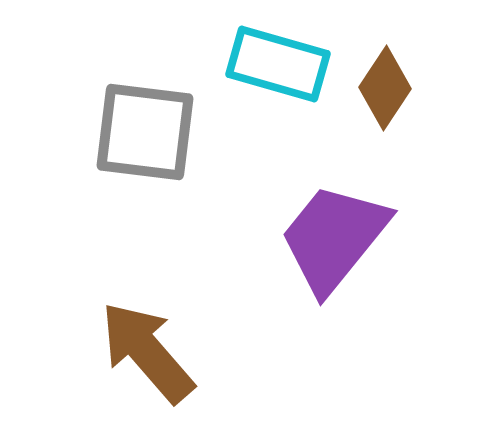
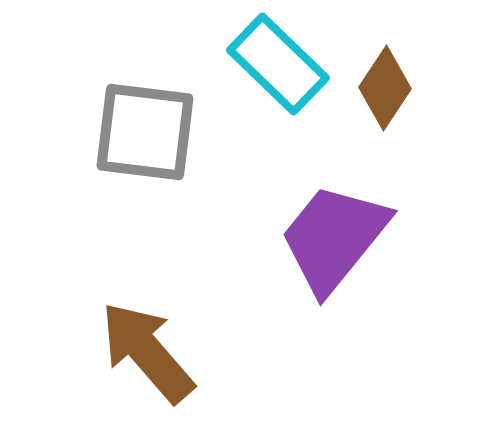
cyan rectangle: rotated 28 degrees clockwise
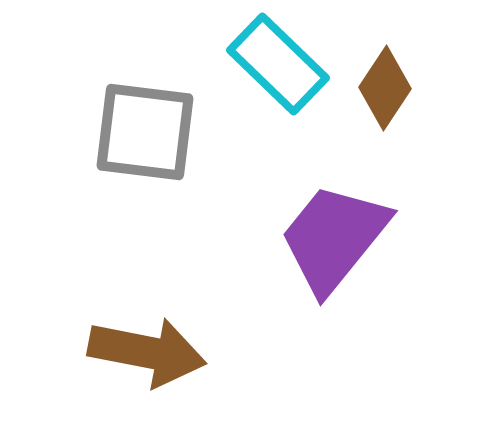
brown arrow: rotated 142 degrees clockwise
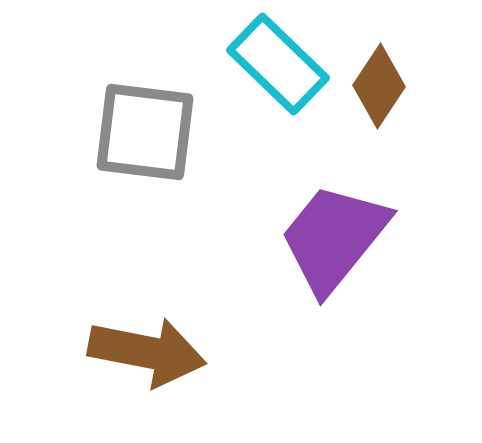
brown diamond: moved 6 px left, 2 px up
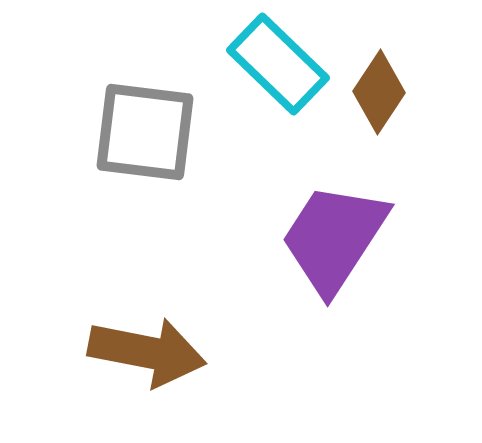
brown diamond: moved 6 px down
purple trapezoid: rotated 6 degrees counterclockwise
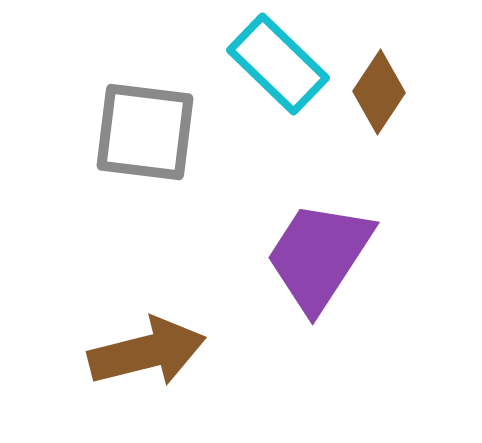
purple trapezoid: moved 15 px left, 18 px down
brown arrow: rotated 25 degrees counterclockwise
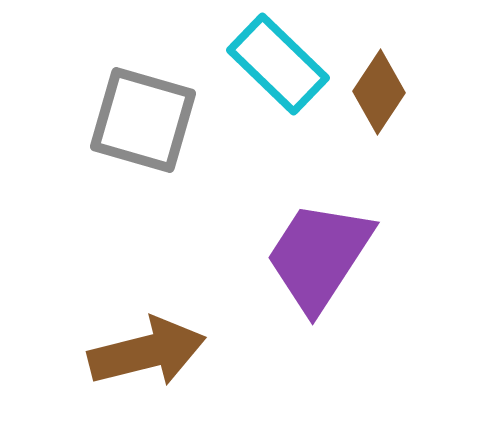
gray square: moved 2 px left, 12 px up; rotated 9 degrees clockwise
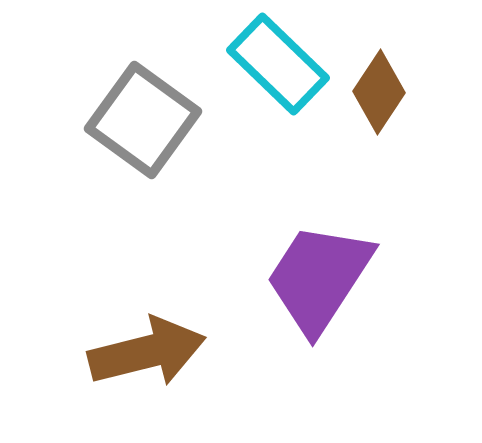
gray square: rotated 20 degrees clockwise
purple trapezoid: moved 22 px down
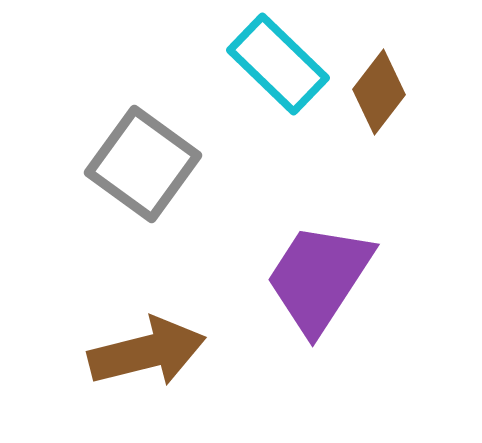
brown diamond: rotated 4 degrees clockwise
gray square: moved 44 px down
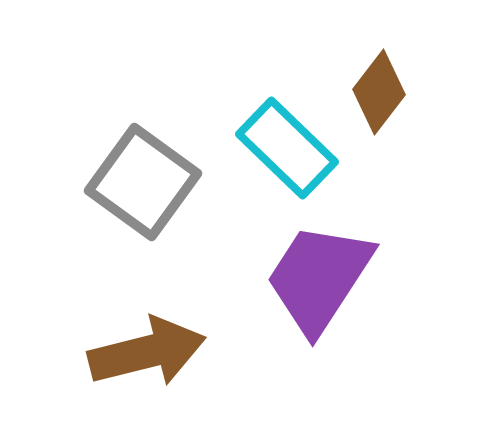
cyan rectangle: moved 9 px right, 84 px down
gray square: moved 18 px down
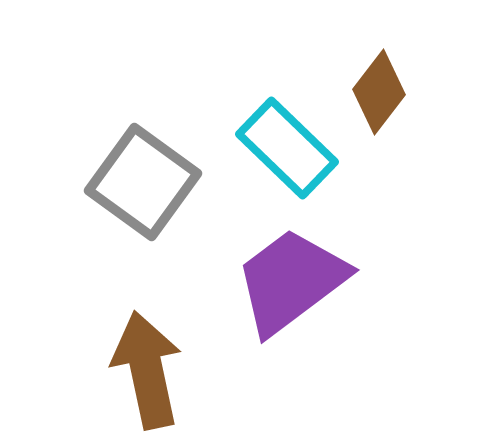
purple trapezoid: moved 28 px left, 3 px down; rotated 20 degrees clockwise
brown arrow: moved 18 px down; rotated 88 degrees counterclockwise
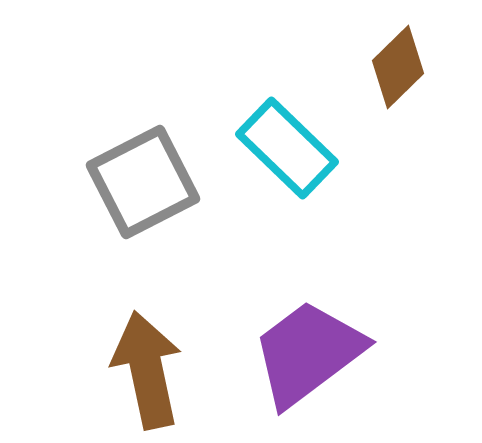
brown diamond: moved 19 px right, 25 px up; rotated 8 degrees clockwise
gray square: rotated 27 degrees clockwise
purple trapezoid: moved 17 px right, 72 px down
